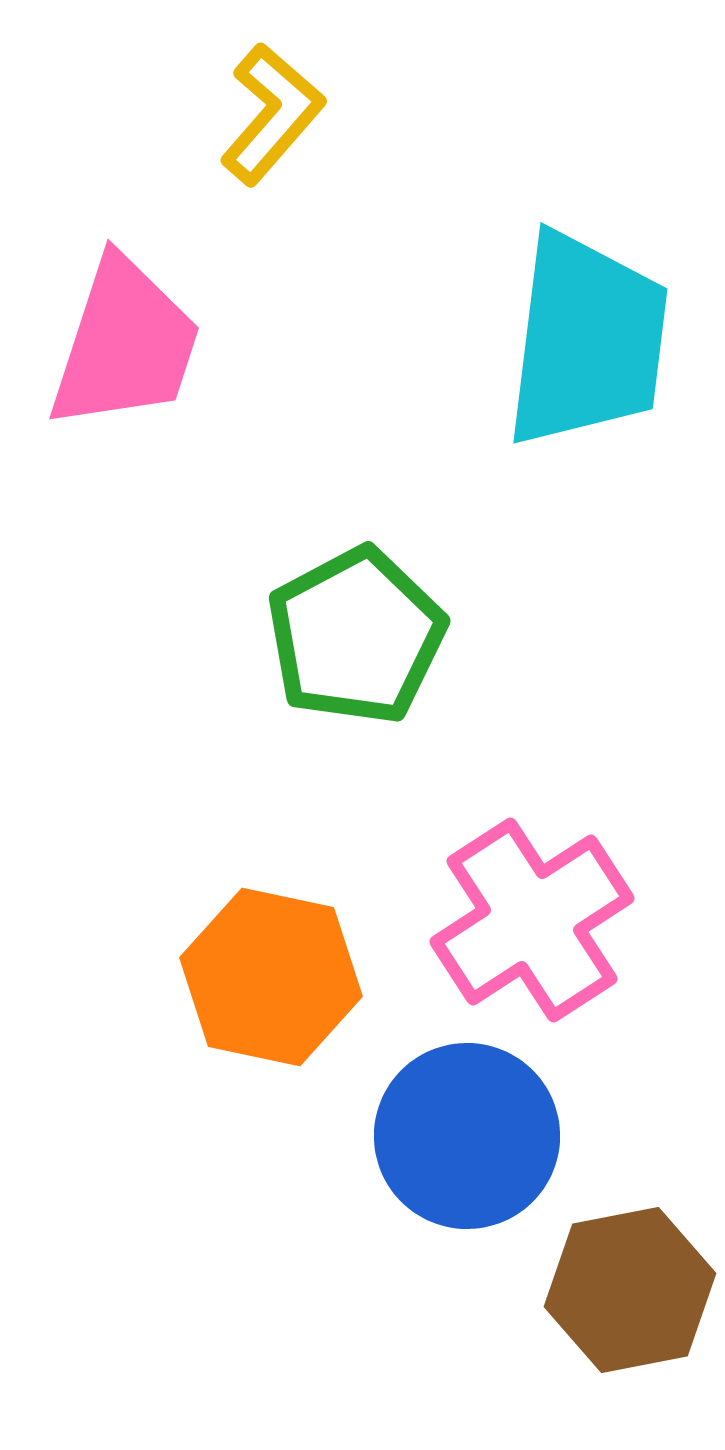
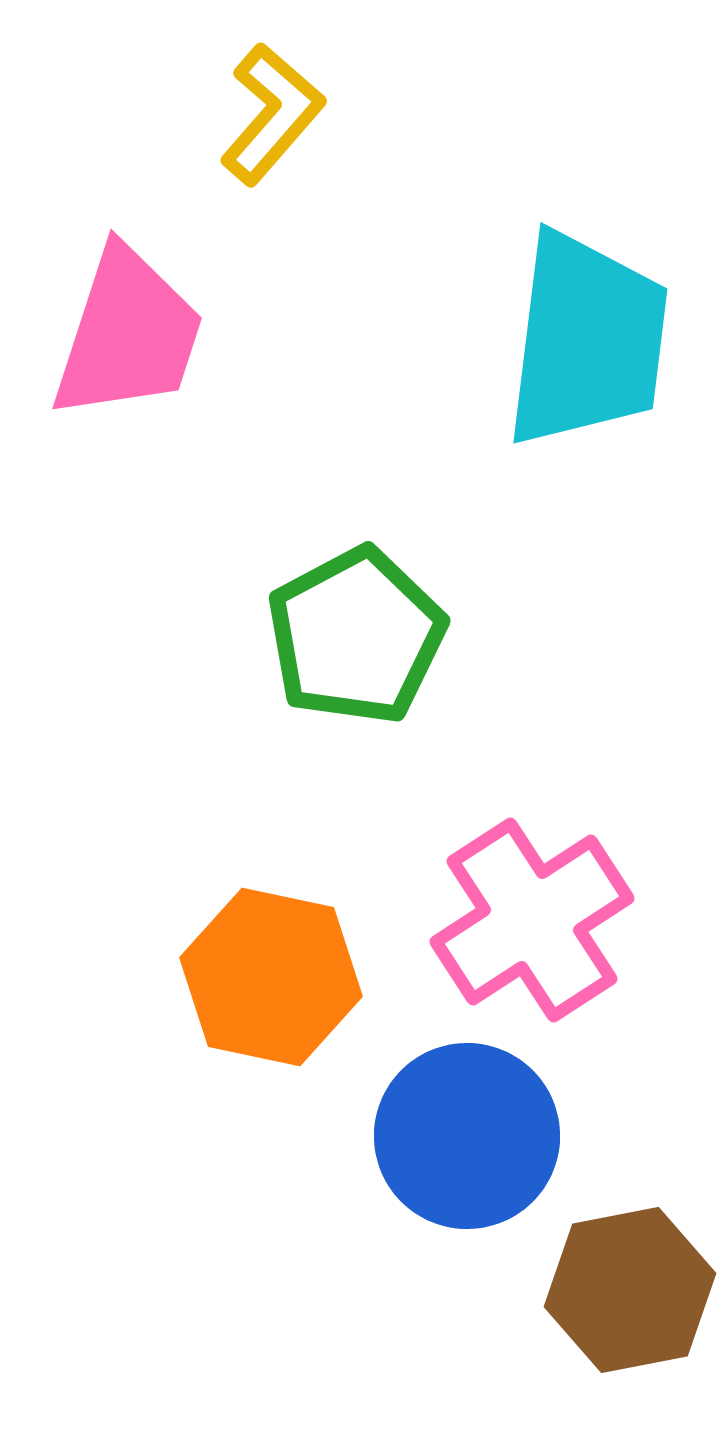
pink trapezoid: moved 3 px right, 10 px up
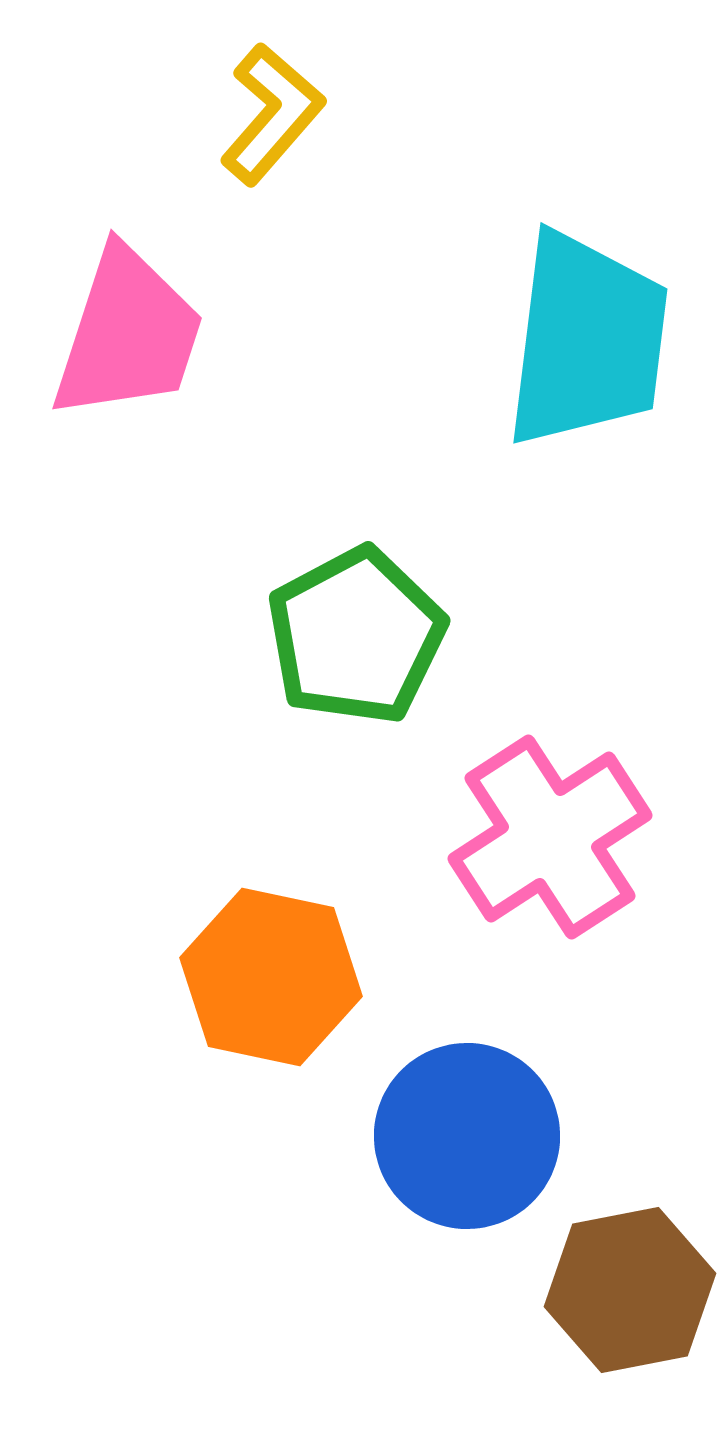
pink cross: moved 18 px right, 83 px up
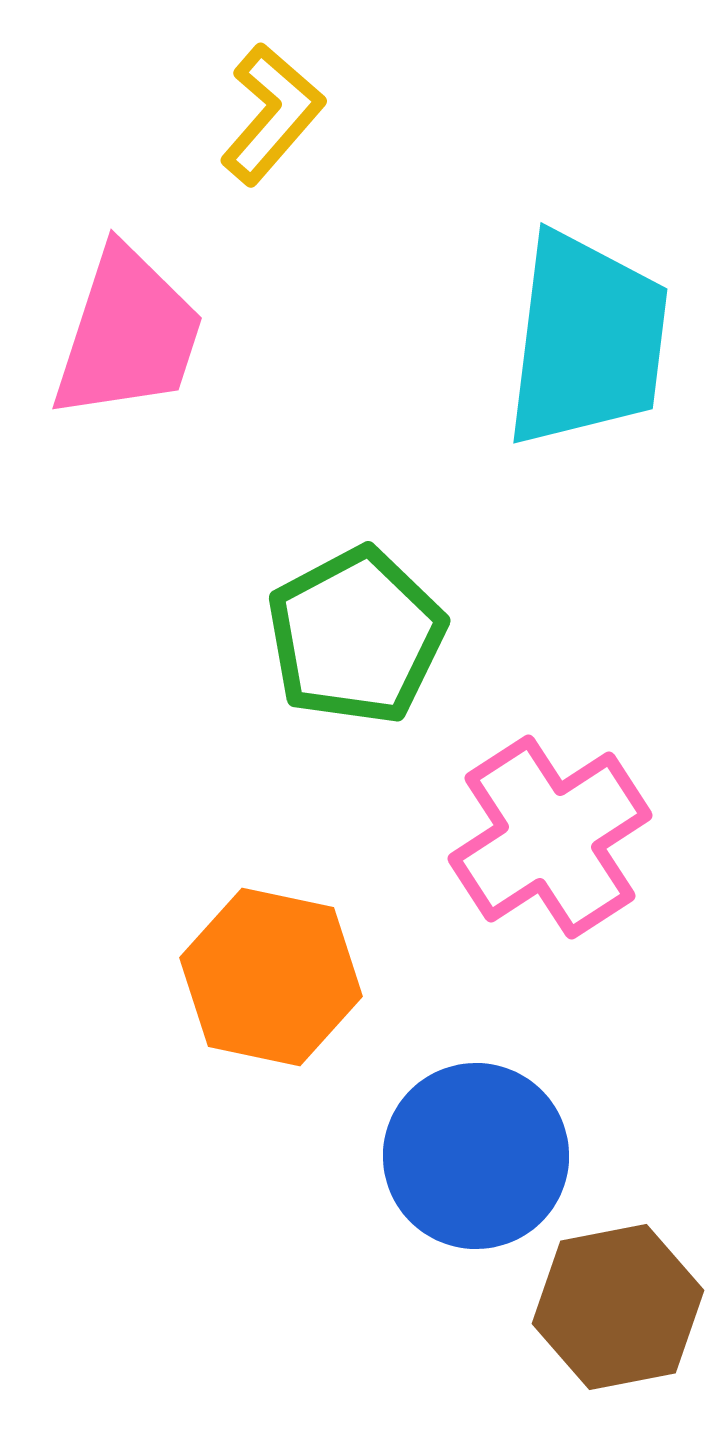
blue circle: moved 9 px right, 20 px down
brown hexagon: moved 12 px left, 17 px down
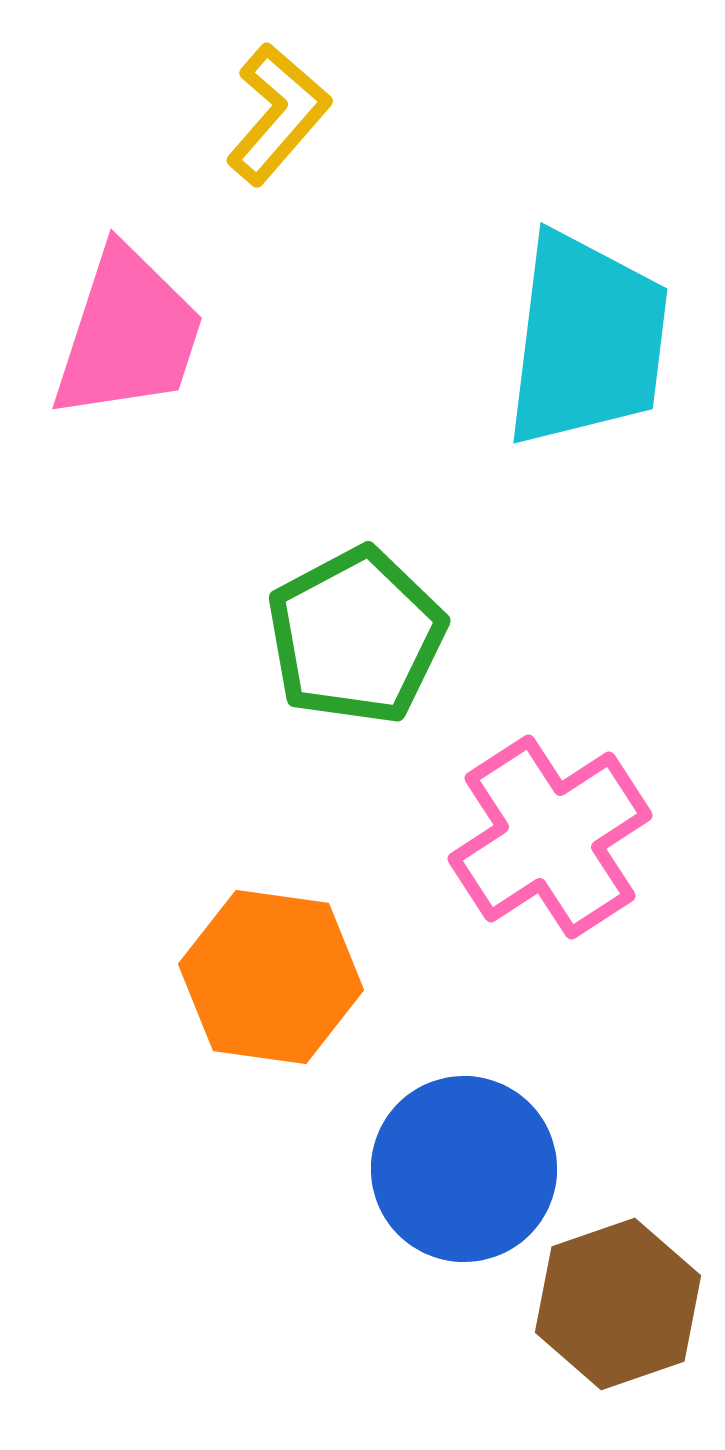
yellow L-shape: moved 6 px right
orange hexagon: rotated 4 degrees counterclockwise
blue circle: moved 12 px left, 13 px down
brown hexagon: moved 3 px up; rotated 8 degrees counterclockwise
